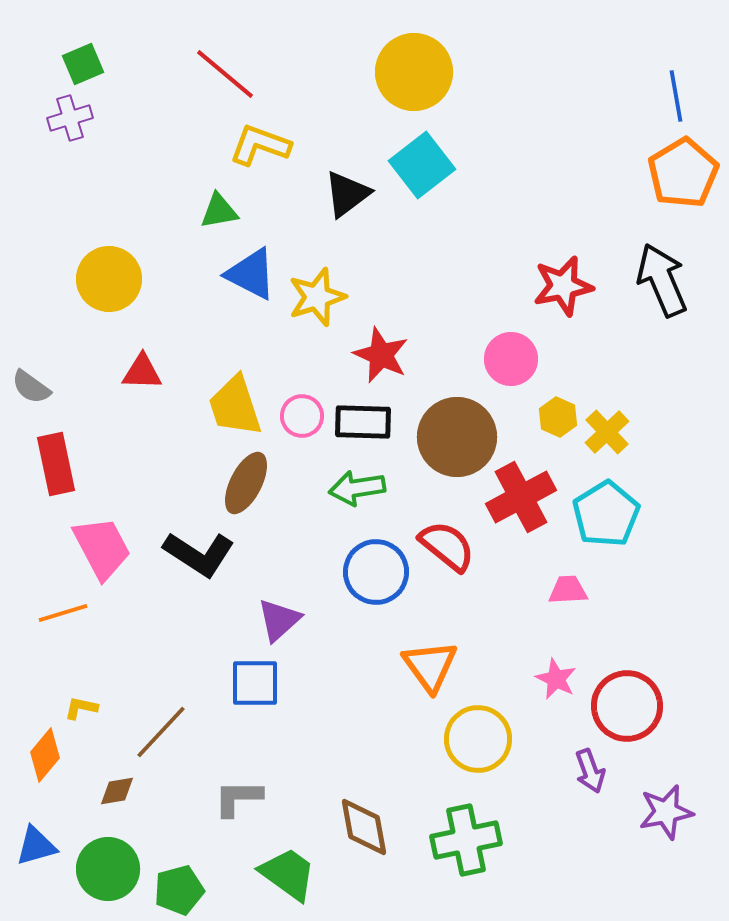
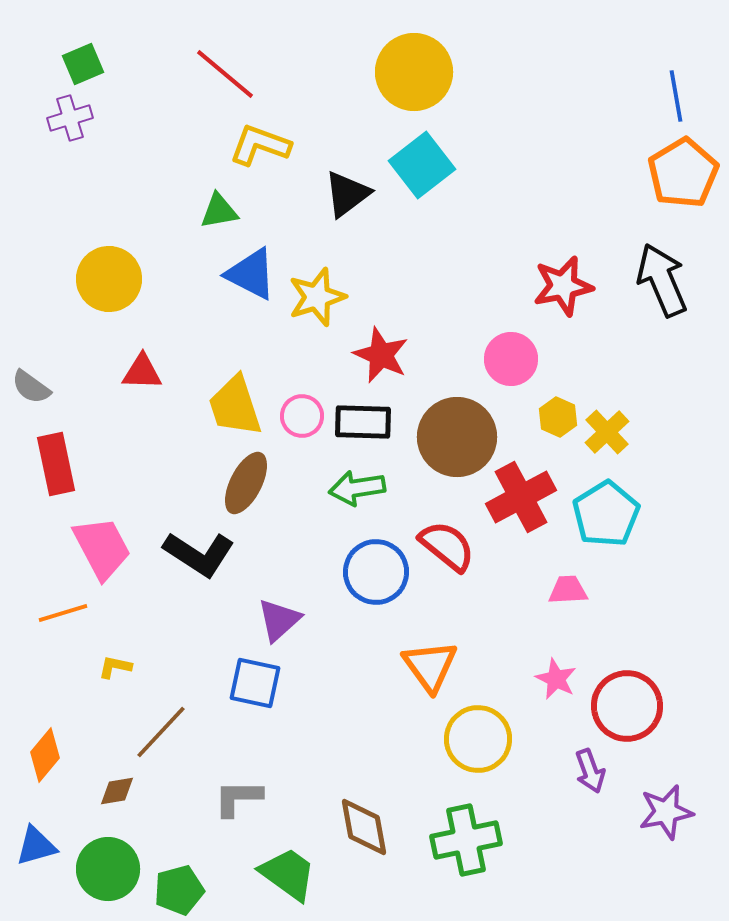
blue square at (255, 683): rotated 12 degrees clockwise
yellow L-shape at (81, 708): moved 34 px right, 41 px up
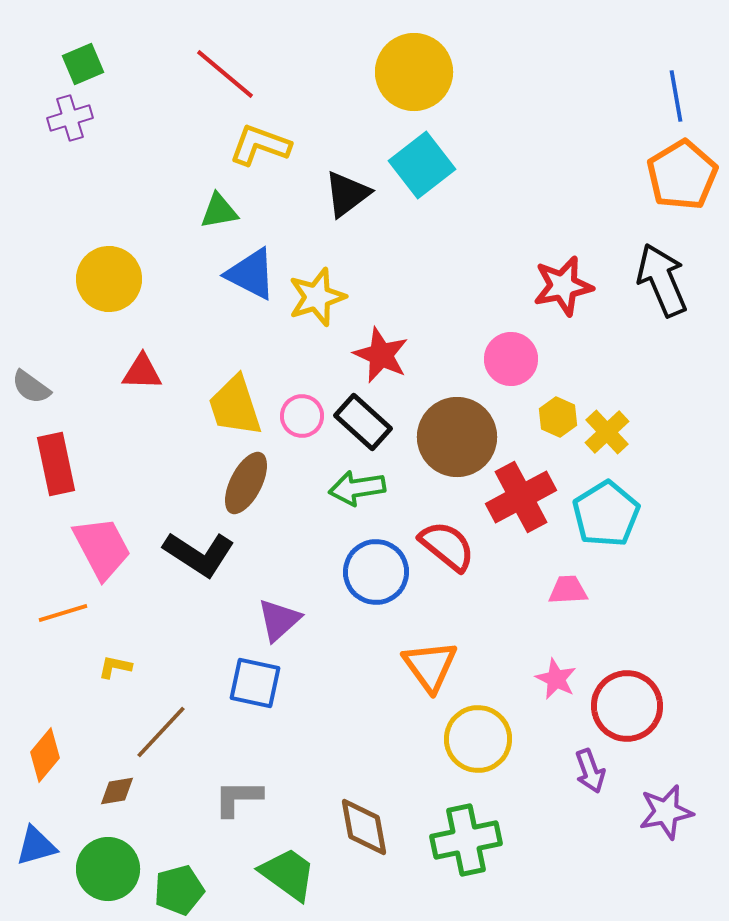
orange pentagon at (683, 173): moved 1 px left, 2 px down
black rectangle at (363, 422): rotated 40 degrees clockwise
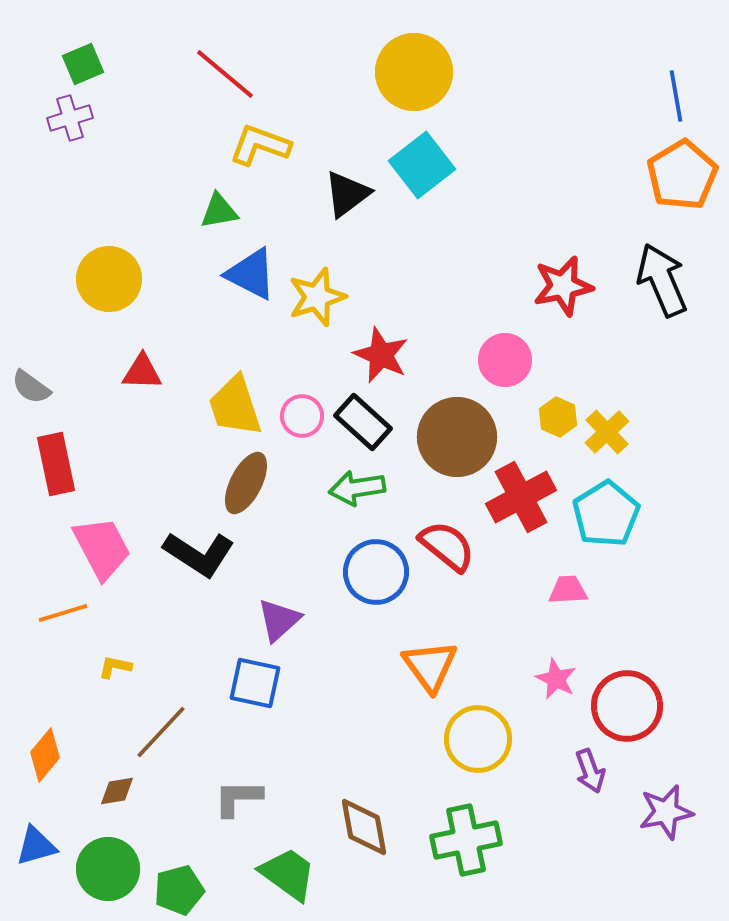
pink circle at (511, 359): moved 6 px left, 1 px down
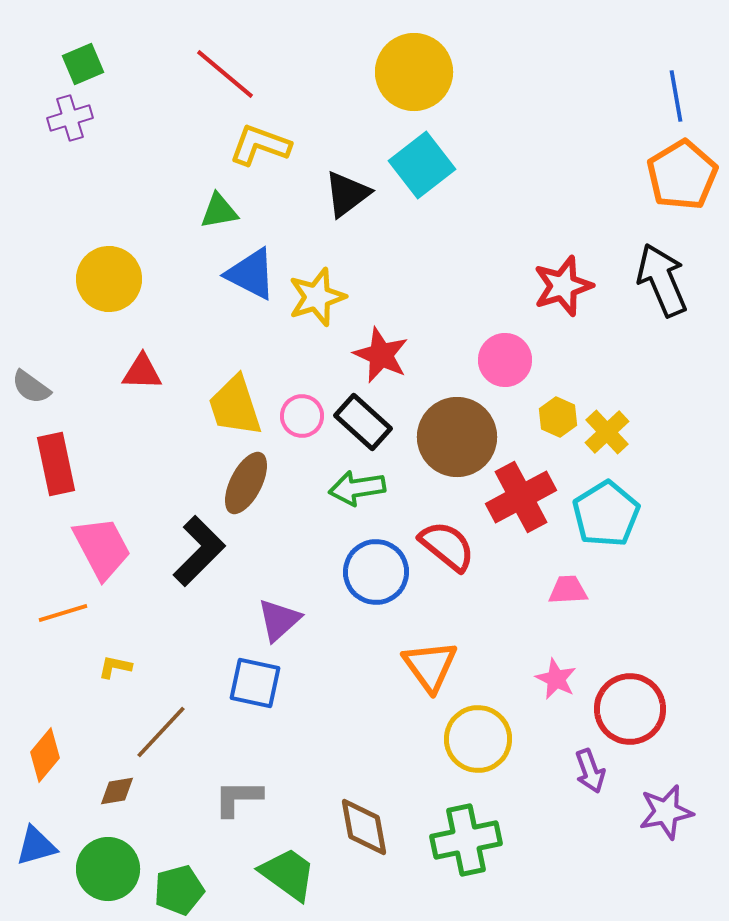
red star at (563, 286): rotated 6 degrees counterclockwise
black L-shape at (199, 554): moved 3 px up; rotated 78 degrees counterclockwise
red circle at (627, 706): moved 3 px right, 3 px down
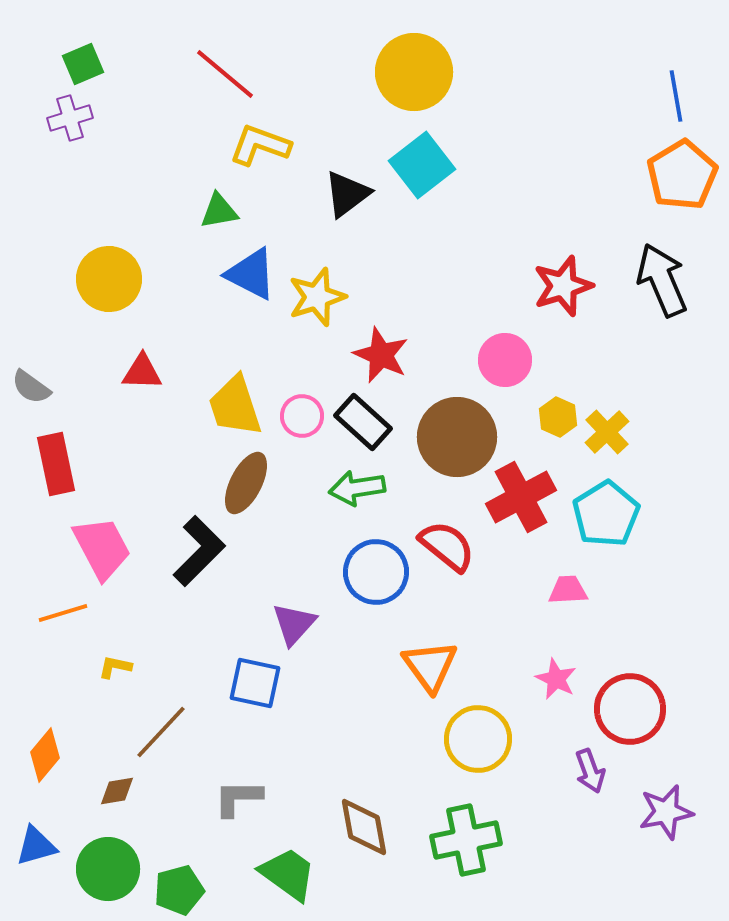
purple triangle at (279, 620): moved 15 px right, 4 px down; rotated 6 degrees counterclockwise
